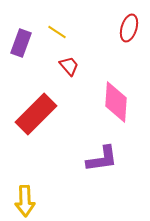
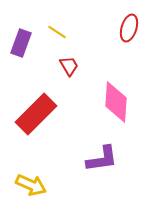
red trapezoid: rotated 10 degrees clockwise
yellow arrow: moved 6 px right, 16 px up; rotated 64 degrees counterclockwise
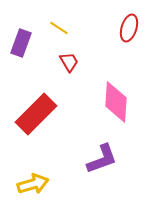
yellow line: moved 2 px right, 4 px up
red trapezoid: moved 4 px up
purple L-shape: rotated 12 degrees counterclockwise
yellow arrow: moved 2 px right, 1 px up; rotated 40 degrees counterclockwise
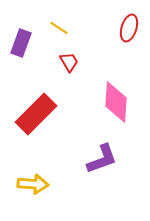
yellow arrow: rotated 20 degrees clockwise
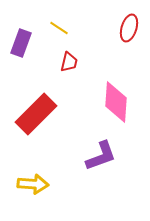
red trapezoid: rotated 45 degrees clockwise
purple L-shape: moved 1 px left, 3 px up
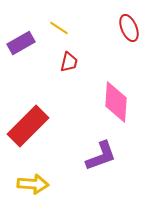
red ellipse: rotated 40 degrees counterclockwise
purple rectangle: rotated 40 degrees clockwise
red rectangle: moved 8 px left, 12 px down
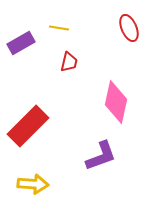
yellow line: rotated 24 degrees counterclockwise
pink diamond: rotated 9 degrees clockwise
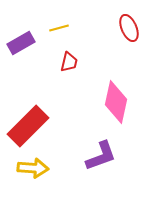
yellow line: rotated 24 degrees counterclockwise
yellow arrow: moved 16 px up
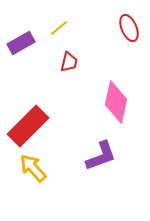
yellow line: rotated 24 degrees counterclockwise
yellow arrow: rotated 136 degrees counterclockwise
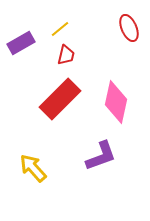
yellow line: moved 1 px right, 1 px down
red trapezoid: moved 3 px left, 7 px up
red rectangle: moved 32 px right, 27 px up
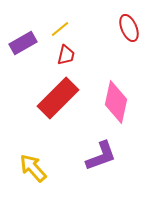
purple rectangle: moved 2 px right
red rectangle: moved 2 px left, 1 px up
